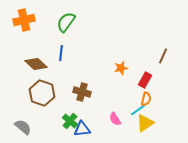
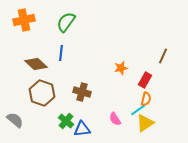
green cross: moved 4 px left
gray semicircle: moved 8 px left, 7 px up
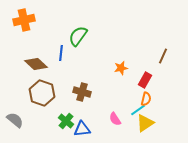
green semicircle: moved 12 px right, 14 px down
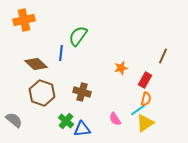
gray semicircle: moved 1 px left
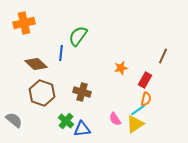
orange cross: moved 3 px down
yellow triangle: moved 10 px left, 1 px down
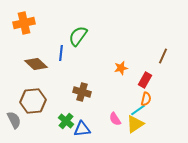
brown hexagon: moved 9 px left, 8 px down; rotated 25 degrees counterclockwise
gray semicircle: rotated 24 degrees clockwise
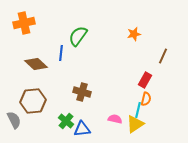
orange star: moved 13 px right, 34 px up
cyan line: rotated 42 degrees counterclockwise
pink semicircle: rotated 136 degrees clockwise
